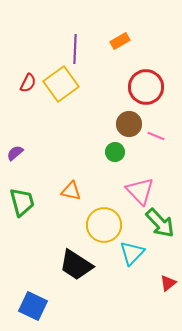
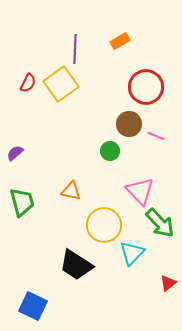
green circle: moved 5 px left, 1 px up
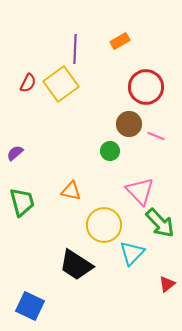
red triangle: moved 1 px left, 1 px down
blue square: moved 3 px left
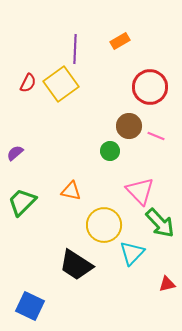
red circle: moved 4 px right
brown circle: moved 2 px down
green trapezoid: rotated 120 degrees counterclockwise
red triangle: rotated 24 degrees clockwise
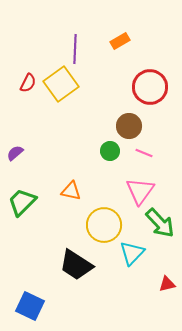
pink line: moved 12 px left, 17 px down
pink triangle: rotated 20 degrees clockwise
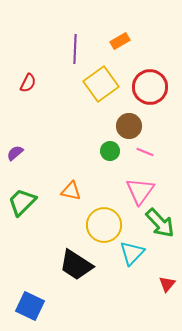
yellow square: moved 40 px right
pink line: moved 1 px right, 1 px up
red triangle: rotated 36 degrees counterclockwise
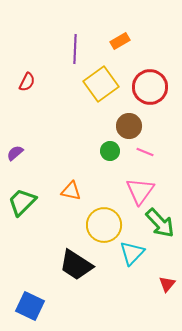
red semicircle: moved 1 px left, 1 px up
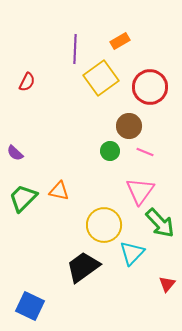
yellow square: moved 6 px up
purple semicircle: rotated 96 degrees counterclockwise
orange triangle: moved 12 px left
green trapezoid: moved 1 px right, 4 px up
black trapezoid: moved 7 px right, 2 px down; rotated 111 degrees clockwise
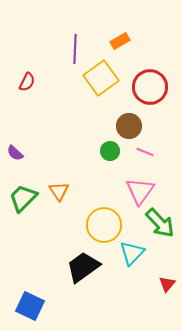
orange triangle: rotated 45 degrees clockwise
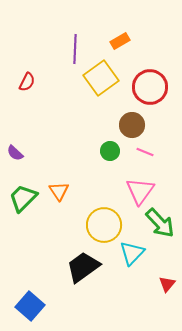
brown circle: moved 3 px right, 1 px up
blue square: rotated 16 degrees clockwise
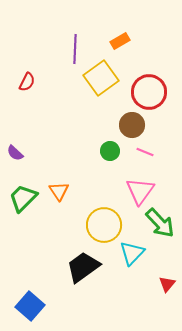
red circle: moved 1 px left, 5 px down
